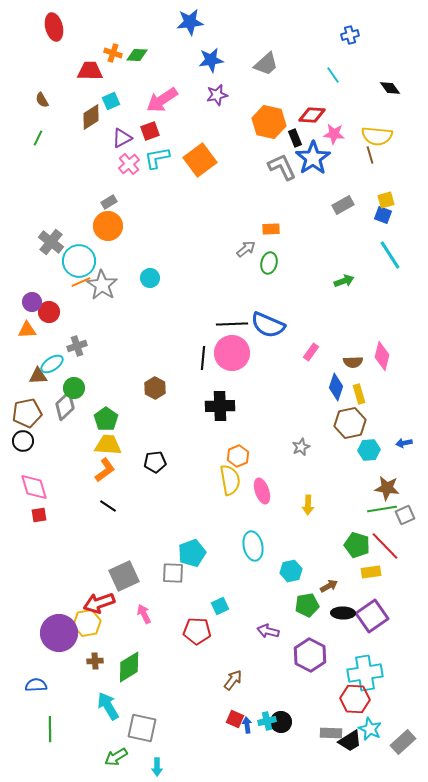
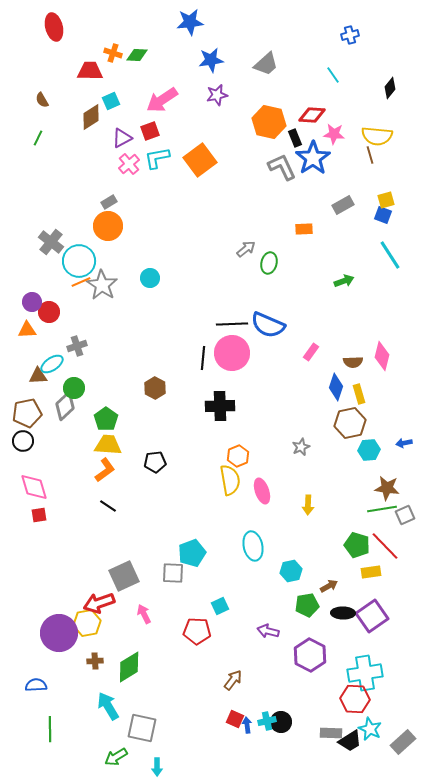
black diamond at (390, 88): rotated 75 degrees clockwise
orange rectangle at (271, 229): moved 33 px right
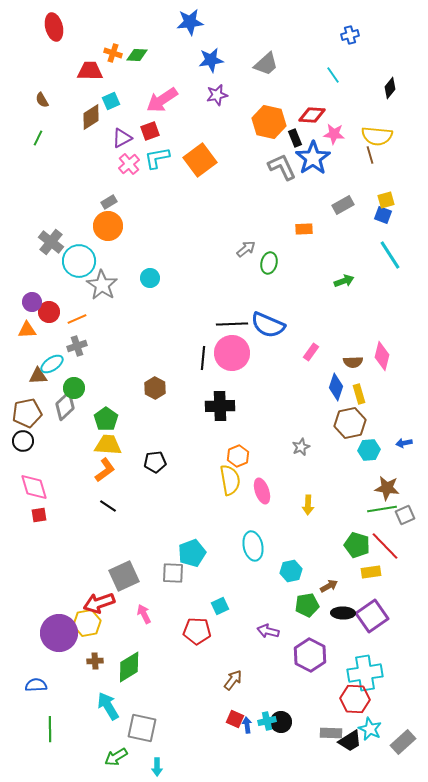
orange line at (81, 282): moved 4 px left, 37 px down
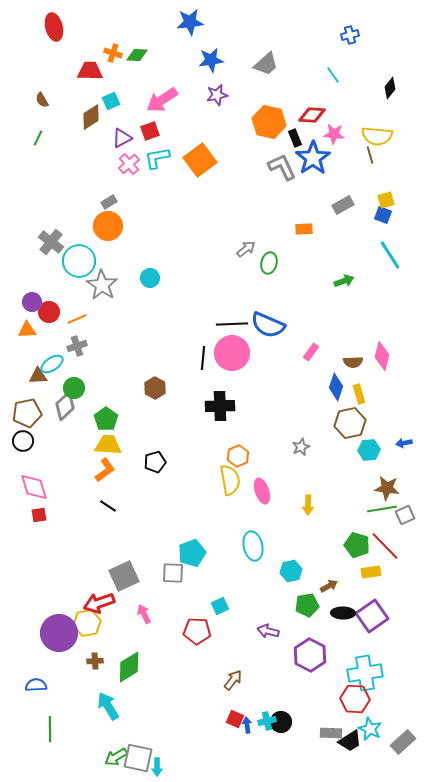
black pentagon at (155, 462): rotated 10 degrees counterclockwise
gray square at (142, 728): moved 4 px left, 30 px down
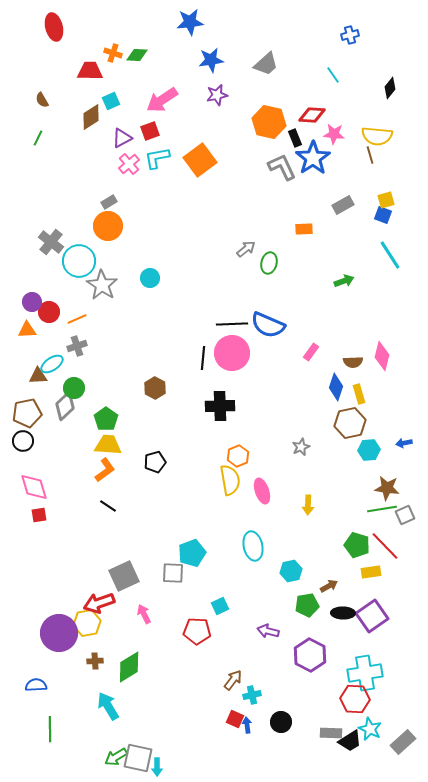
cyan cross at (267, 721): moved 15 px left, 26 px up
